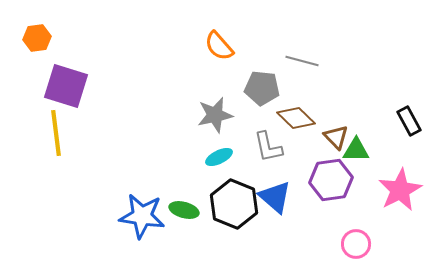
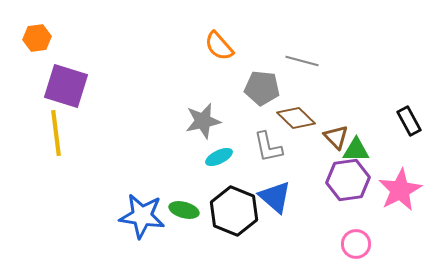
gray star: moved 12 px left, 6 px down
purple hexagon: moved 17 px right
black hexagon: moved 7 px down
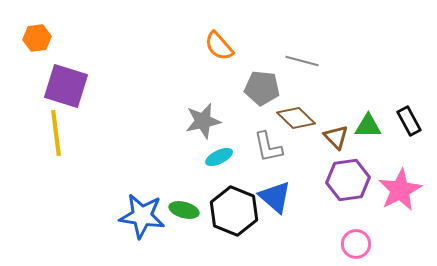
green triangle: moved 12 px right, 24 px up
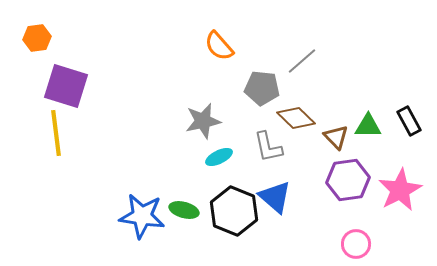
gray line: rotated 56 degrees counterclockwise
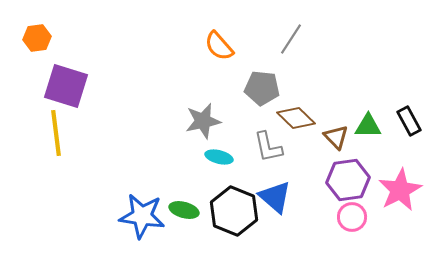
gray line: moved 11 px left, 22 px up; rotated 16 degrees counterclockwise
cyan ellipse: rotated 40 degrees clockwise
pink circle: moved 4 px left, 27 px up
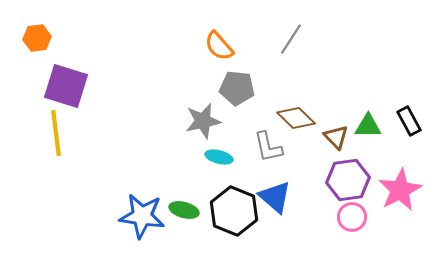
gray pentagon: moved 25 px left
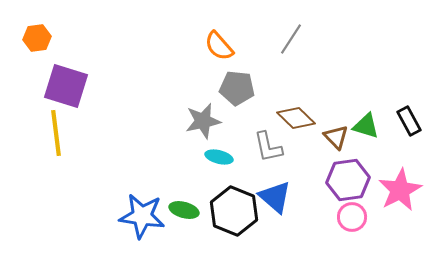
green triangle: moved 2 px left; rotated 16 degrees clockwise
